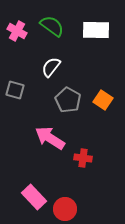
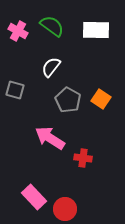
pink cross: moved 1 px right
orange square: moved 2 px left, 1 px up
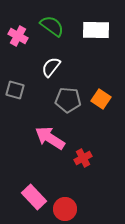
pink cross: moved 5 px down
gray pentagon: rotated 25 degrees counterclockwise
red cross: rotated 36 degrees counterclockwise
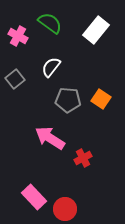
green semicircle: moved 2 px left, 3 px up
white rectangle: rotated 52 degrees counterclockwise
gray square: moved 11 px up; rotated 36 degrees clockwise
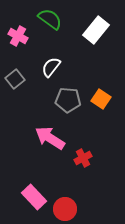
green semicircle: moved 4 px up
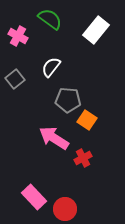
orange square: moved 14 px left, 21 px down
pink arrow: moved 4 px right
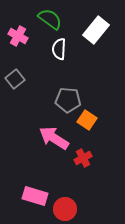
white semicircle: moved 8 px right, 18 px up; rotated 35 degrees counterclockwise
pink rectangle: moved 1 px right, 1 px up; rotated 30 degrees counterclockwise
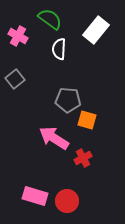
orange square: rotated 18 degrees counterclockwise
red circle: moved 2 px right, 8 px up
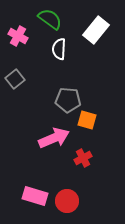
pink arrow: rotated 124 degrees clockwise
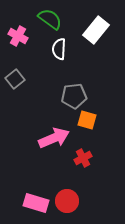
gray pentagon: moved 6 px right, 4 px up; rotated 10 degrees counterclockwise
pink rectangle: moved 1 px right, 7 px down
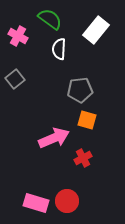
gray pentagon: moved 6 px right, 6 px up
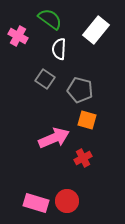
gray square: moved 30 px right; rotated 18 degrees counterclockwise
gray pentagon: rotated 20 degrees clockwise
